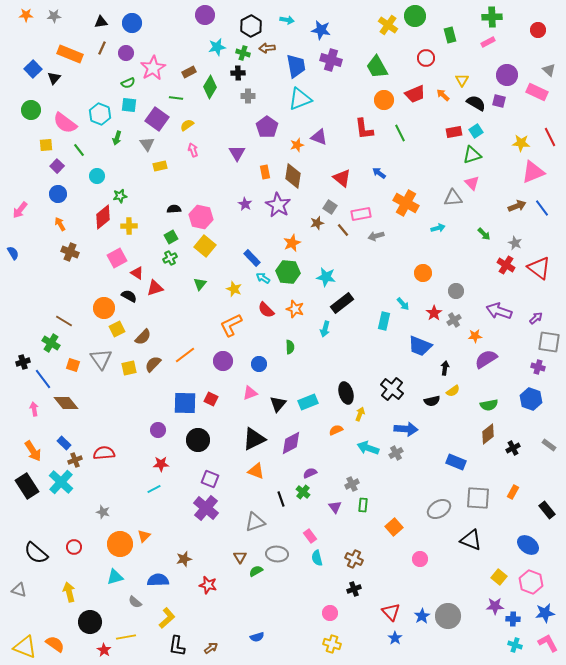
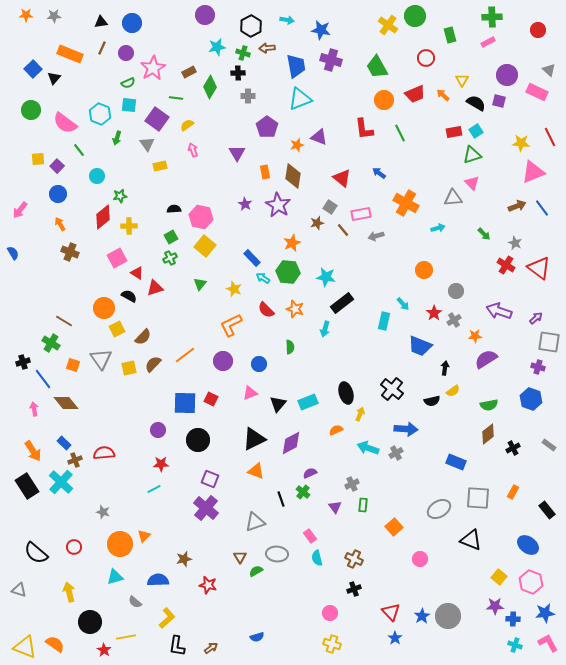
yellow square at (46, 145): moved 8 px left, 14 px down
orange circle at (423, 273): moved 1 px right, 3 px up
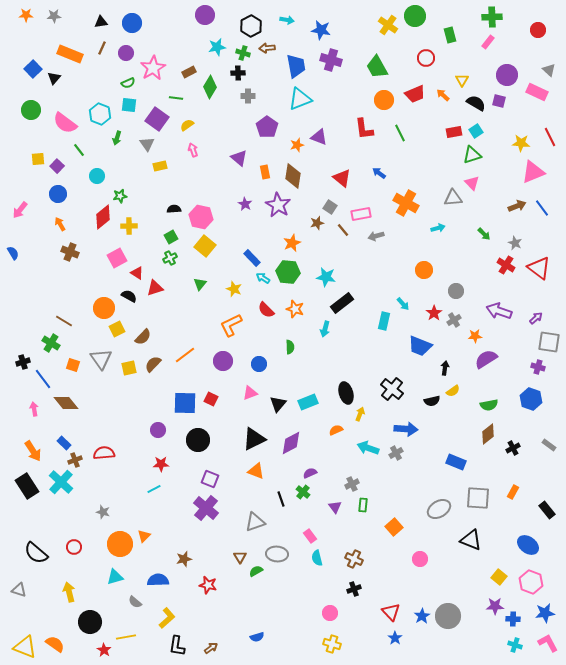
pink rectangle at (488, 42): rotated 24 degrees counterclockwise
purple triangle at (237, 153): moved 2 px right, 5 px down; rotated 18 degrees counterclockwise
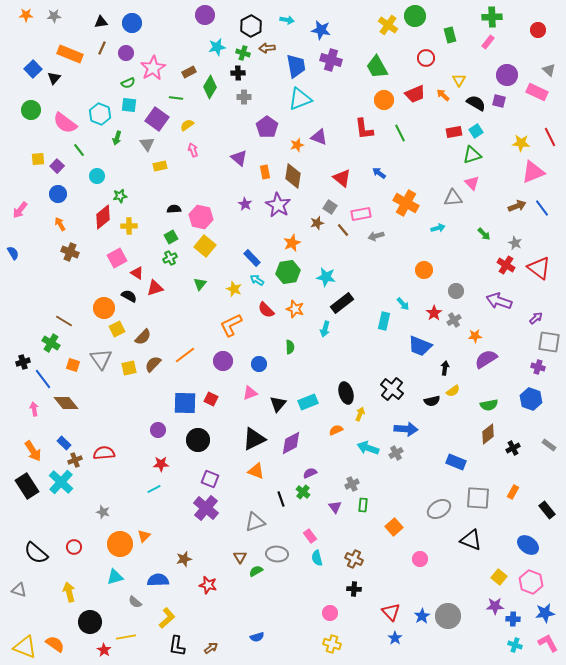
yellow triangle at (462, 80): moved 3 px left
gray cross at (248, 96): moved 4 px left, 1 px down
green hexagon at (288, 272): rotated 15 degrees counterclockwise
cyan arrow at (263, 278): moved 6 px left, 2 px down
purple arrow at (499, 311): moved 10 px up
black cross at (354, 589): rotated 24 degrees clockwise
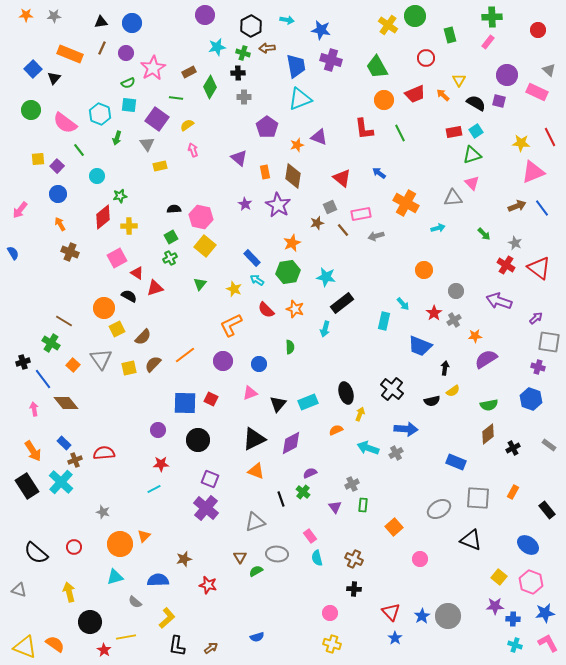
gray square at (330, 207): rotated 32 degrees clockwise
orange square at (73, 365): rotated 24 degrees clockwise
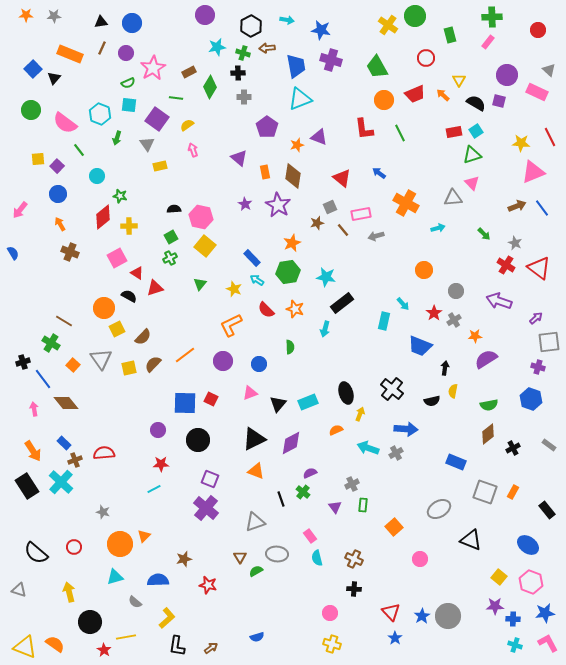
green star at (120, 196): rotated 24 degrees clockwise
gray square at (549, 342): rotated 15 degrees counterclockwise
yellow semicircle at (453, 391): rotated 136 degrees clockwise
gray square at (478, 498): moved 7 px right, 6 px up; rotated 15 degrees clockwise
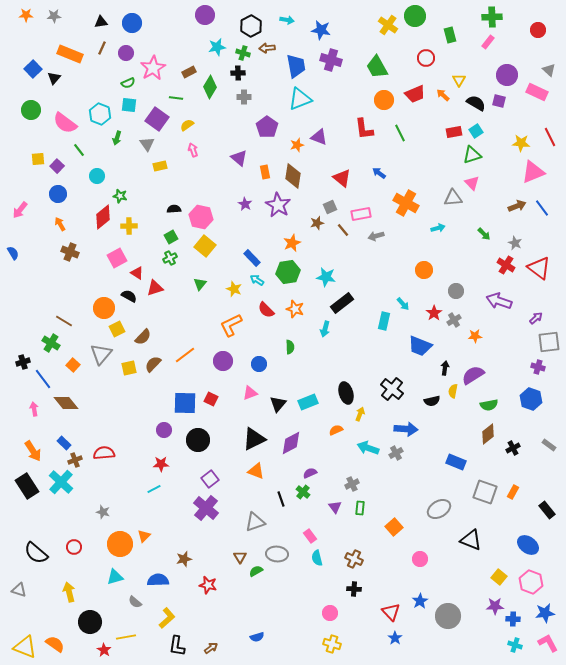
gray triangle at (101, 359): moved 5 px up; rotated 15 degrees clockwise
purple semicircle at (486, 359): moved 13 px left, 16 px down
purple circle at (158, 430): moved 6 px right
purple square at (210, 479): rotated 30 degrees clockwise
green rectangle at (363, 505): moved 3 px left, 3 px down
blue star at (422, 616): moved 2 px left, 15 px up
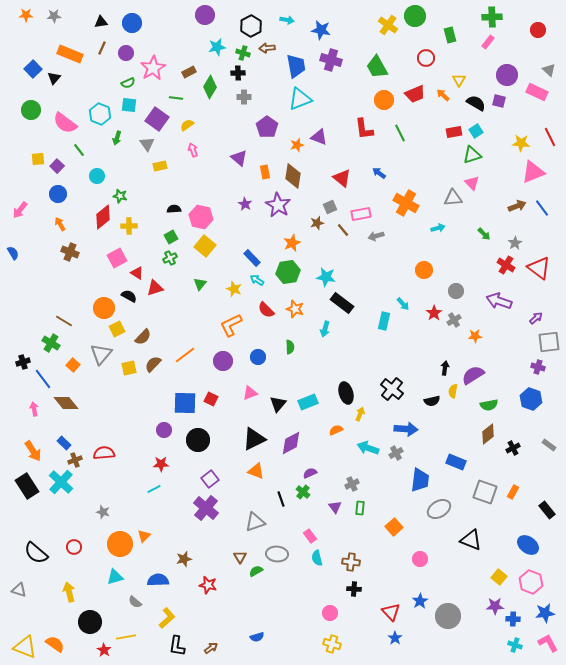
gray star at (515, 243): rotated 16 degrees clockwise
black rectangle at (342, 303): rotated 75 degrees clockwise
blue trapezoid at (420, 346): moved 134 px down; rotated 105 degrees counterclockwise
blue circle at (259, 364): moved 1 px left, 7 px up
brown cross at (354, 559): moved 3 px left, 3 px down; rotated 18 degrees counterclockwise
